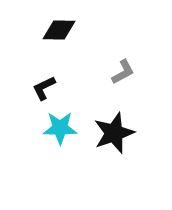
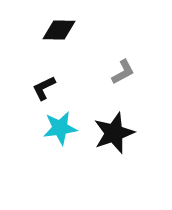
cyan star: rotated 8 degrees counterclockwise
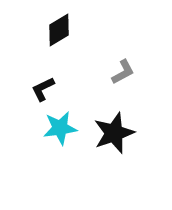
black diamond: rotated 32 degrees counterclockwise
black L-shape: moved 1 px left, 1 px down
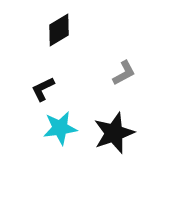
gray L-shape: moved 1 px right, 1 px down
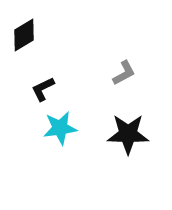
black diamond: moved 35 px left, 5 px down
black star: moved 14 px right, 1 px down; rotated 21 degrees clockwise
